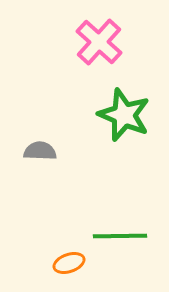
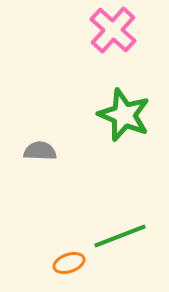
pink cross: moved 14 px right, 12 px up
green line: rotated 20 degrees counterclockwise
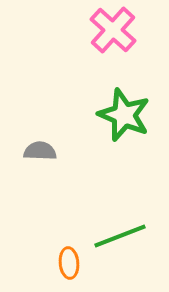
orange ellipse: rotated 76 degrees counterclockwise
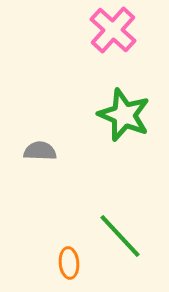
green line: rotated 68 degrees clockwise
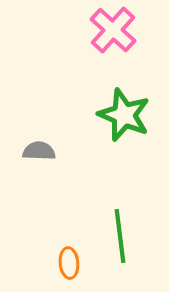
gray semicircle: moved 1 px left
green line: rotated 36 degrees clockwise
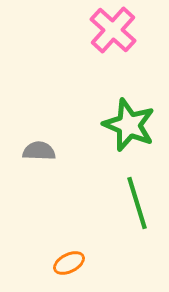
green star: moved 5 px right, 10 px down
green line: moved 17 px right, 33 px up; rotated 10 degrees counterclockwise
orange ellipse: rotated 68 degrees clockwise
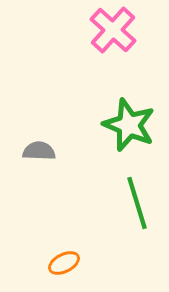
orange ellipse: moved 5 px left
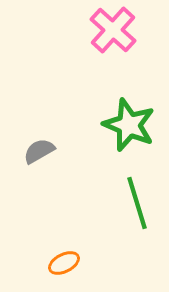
gray semicircle: rotated 32 degrees counterclockwise
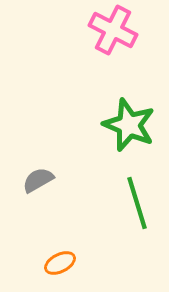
pink cross: rotated 15 degrees counterclockwise
gray semicircle: moved 1 px left, 29 px down
orange ellipse: moved 4 px left
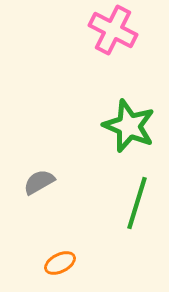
green star: moved 1 px down
gray semicircle: moved 1 px right, 2 px down
green line: rotated 34 degrees clockwise
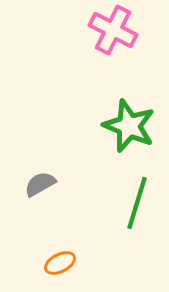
gray semicircle: moved 1 px right, 2 px down
